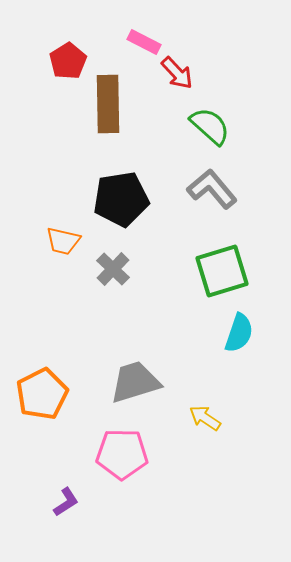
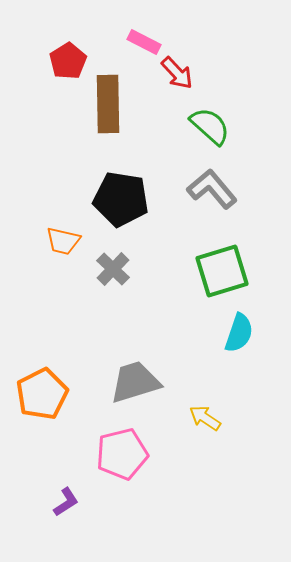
black pentagon: rotated 18 degrees clockwise
pink pentagon: rotated 15 degrees counterclockwise
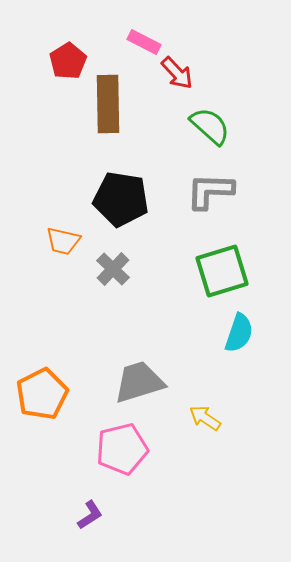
gray L-shape: moved 2 px left, 2 px down; rotated 48 degrees counterclockwise
gray trapezoid: moved 4 px right
pink pentagon: moved 5 px up
purple L-shape: moved 24 px right, 13 px down
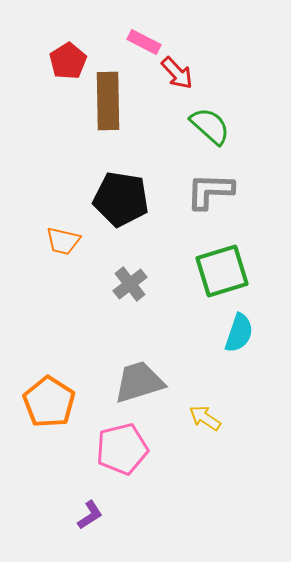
brown rectangle: moved 3 px up
gray cross: moved 17 px right, 15 px down; rotated 8 degrees clockwise
orange pentagon: moved 7 px right, 8 px down; rotated 12 degrees counterclockwise
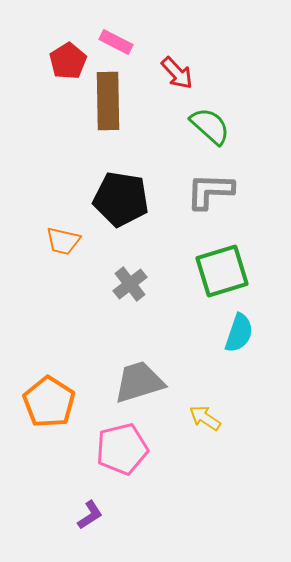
pink rectangle: moved 28 px left
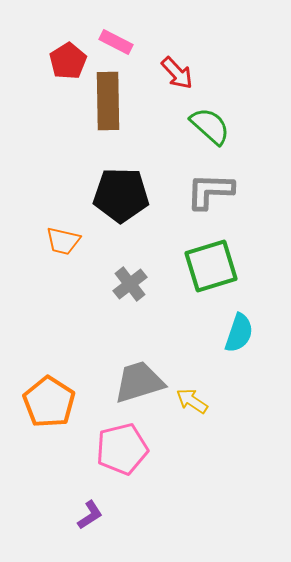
black pentagon: moved 4 px up; rotated 8 degrees counterclockwise
green square: moved 11 px left, 5 px up
yellow arrow: moved 13 px left, 17 px up
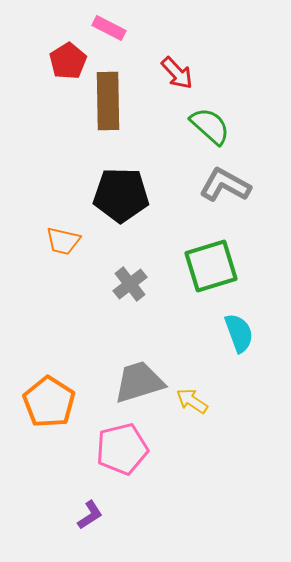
pink rectangle: moved 7 px left, 14 px up
gray L-shape: moved 15 px right, 6 px up; rotated 27 degrees clockwise
cyan semicircle: rotated 39 degrees counterclockwise
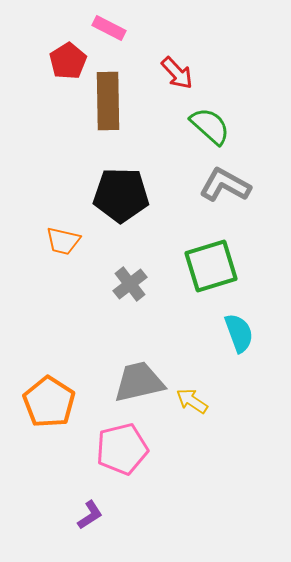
gray trapezoid: rotated 4 degrees clockwise
